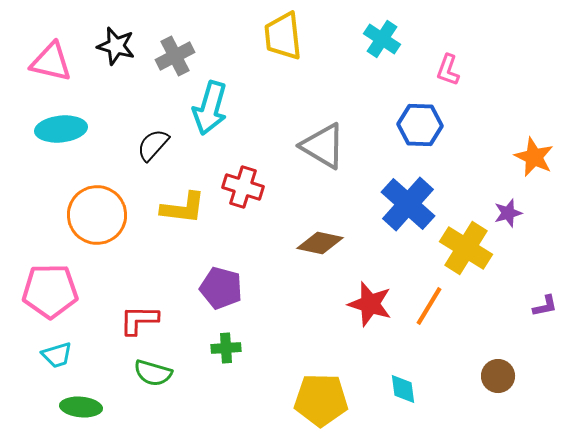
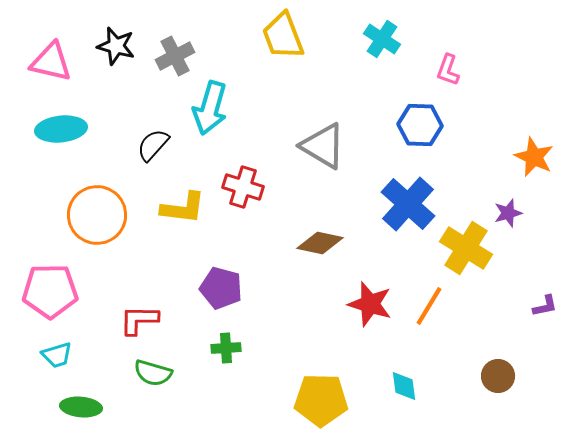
yellow trapezoid: rotated 15 degrees counterclockwise
cyan diamond: moved 1 px right, 3 px up
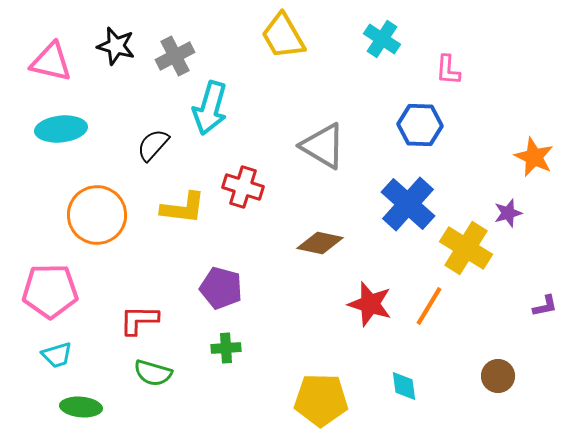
yellow trapezoid: rotated 9 degrees counterclockwise
pink L-shape: rotated 16 degrees counterclockwise
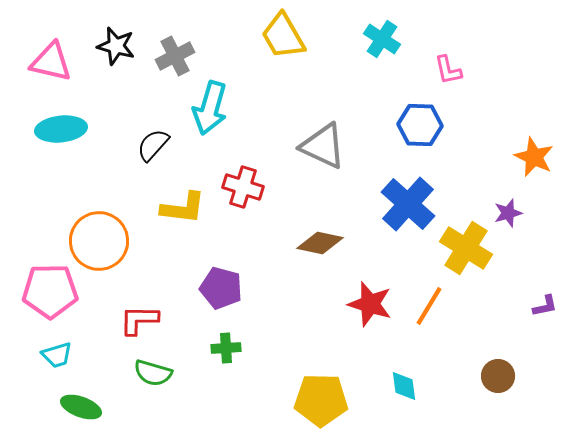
pink L-shape: rotated 16 degrees counterclockwise
gray triangle: rotated 6 degrees counterclockwise
orange circle: moved 2 px right, 26 px down
green ellipse: rotated 15 degrees clockwise
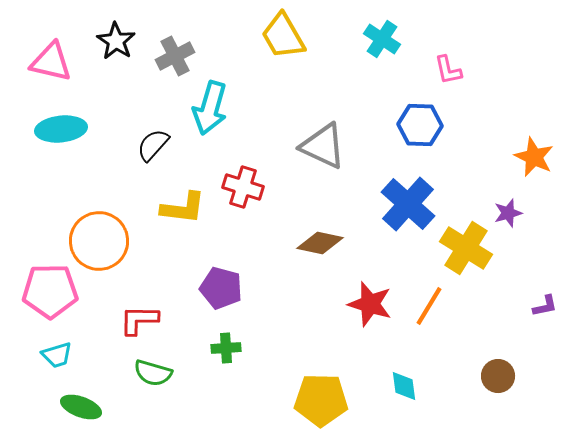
black star: moved 5 px up; rotated 18 degrees clockwise
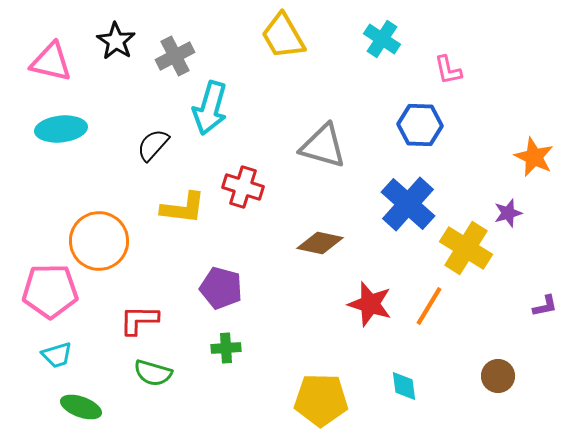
gray triangle: rotated 9 degrees counterclockwise
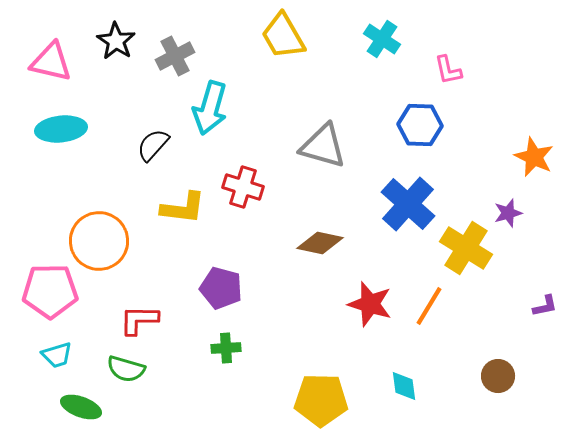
green semicircle: moved 27 px left, 4 px up
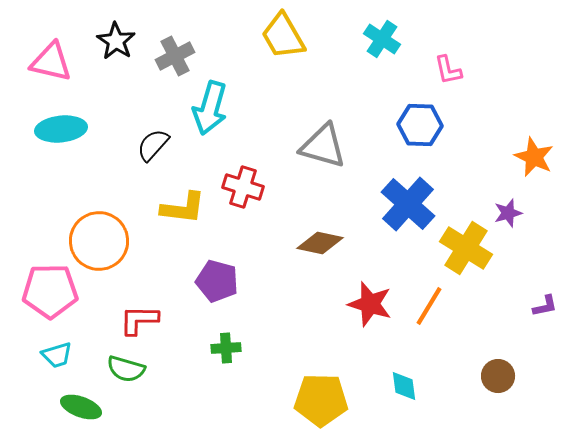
purple pentagon: moved 4 px left, 7 px up
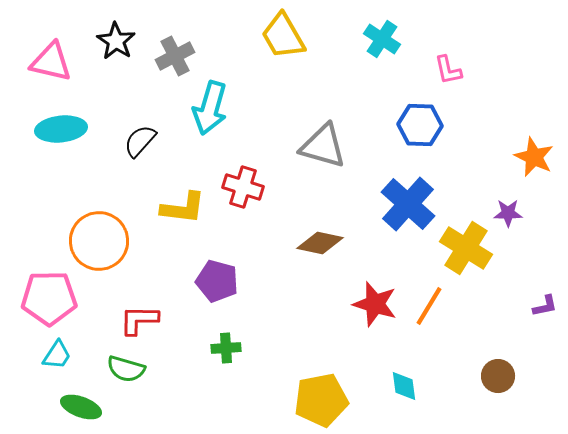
black semicircle: moved 13 px left, 4 px up
purple star: rotated 16 degrees clockwise
pink pentagon: moved 1 px left, 7 px down
red star: moved 5 px right
cyan trapezoid: rotated 40 degrees counterclockwise
yellow pentagon: rotated 12 degrees counterclockwise
